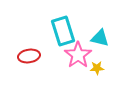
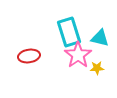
cyan rectangle: moved 6 px right, 1 px down
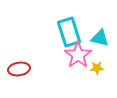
red ellipse: moved 10 px left, 13 px down
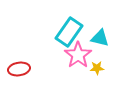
cyan rectangle: rotated 52 degrees clockwise
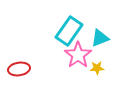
cyan rectangle: moved 1 px up
cyan triangle: rotated 36 degrees counterclockwise
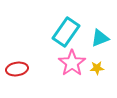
cyan rectangle: moved 3 px left, 1 px down
pink star: moved 6 px left, 8 px down
red ellipse: moved 2 px left
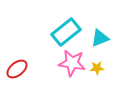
cyan rectangle: rotated 16 degrees clockwise
pink star: rotated 28 degrees counterclockwise
red ellipse: rotated 30 degrees counterclockwise
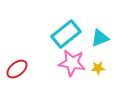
cyan rectangle: moved 2 px down
yellow star: moved 1 px right
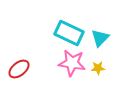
cyan rectangle: moved 3 px right, 1 px up; rotated 64 degrees clockwise
cyan triangle: rotated 24 degrees counterclockwise
red ellipse: moved 2 px right
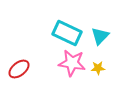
cyan rectangle: moved 2 px left
cyan triangle: moved 2 px up
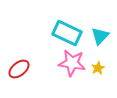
yellow star: rotated 24 degrees counterclockwise
